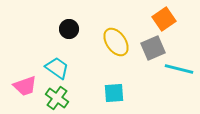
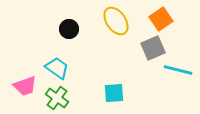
orange square: moved 3 px left
yellow ellipse: moved 21 px up
cyan line: moved 1 px left, 1 px down
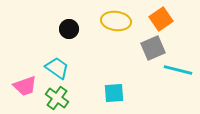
yellow ellipse: rotated 48 degrees counterclockwise
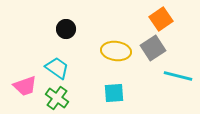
yellow ellipse: moved 30 px down
black circle: moved 3 px left
gray square: rotated 10 degrees counterclockwise
cyan line: moved 6 px down
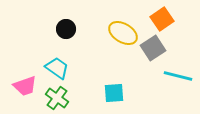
orange square: moved 1 px right
yellow ellipse: moved 7 px right, 18 px up; rotated 24 degrees clockwise
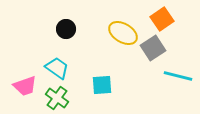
cyan square: moved 12 px left, 8 px up
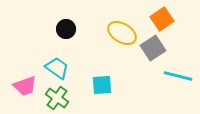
yellow ellipse: moved 1 px left
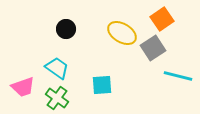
pink trapezoid: moved 2 px left, 1 px down
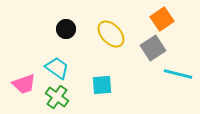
yellow ellipse: moved 11 px left, 1 px down; rotated 16 degrees clockwise
cyan line: moved 2 px up
pink trapezoid: moved 1 px right, 3 px up
green cross: moved 1 px up
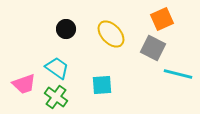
orange square: rotated 10 degrees clockwise
gray square: rotated 30 degrees counterclockwise
green cross: moved 1 px left
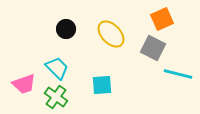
cyan trapezoid: rotated 10 degrees clockwise
